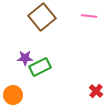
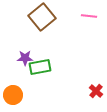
green rectangle: rotated 15 degrees clockwise
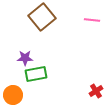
pink line: moved 3 px right, 4 px down
green rectangle: moved 4 px left, 7 px down
red cross: rotated 16 degrees clockwise
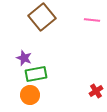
purple star: moved 1 px left; rotated 21 degrees clockwise
orange circle: moved 17 px right
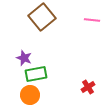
red cross: moved 8 px left, 4 px up
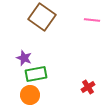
brown square: rotated 16 degrees counterclockwise
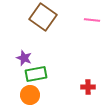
brown square: moved 1 px right
red cross: rotated 32 degrees clockwise
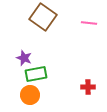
pink line: moved 3 px left, 3 px down
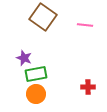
pink line: moved 4 px left, 2 px down
orange circle: moved 6 px right, 1 px up
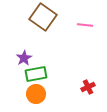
purple star: rotated 21 degrees clockwise
red cross: rotated 24 degrees counterclockwise
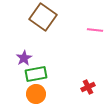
pink line: moved 10 px right, 5 px down
